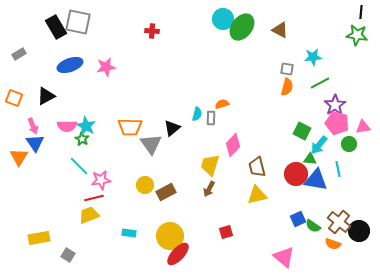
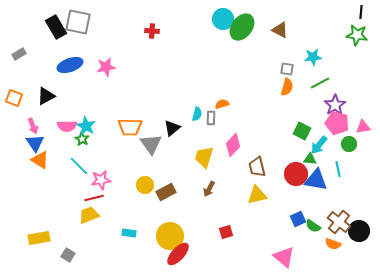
orange triangle at (19, 157): moved 21 px right, 3 px down; rotated 30 degrees counterclockwise
yellow trapezoid at (210, 165): moved 6 px left, 8 px up
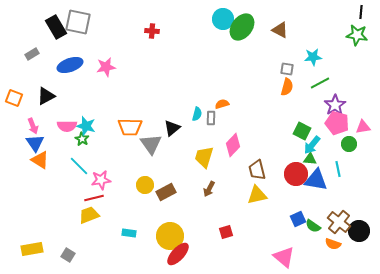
gray rectangle at (19, 54): moved 13 px right
cyan star at (86, 126): rotated 12 degrees counterclockwise
cyan arrow at (319, 145): moved 7 px left
brown trapezoid at (257, 167): moved 3 px down
yellow rectangle at (39, 238): moved 7 px left, 11 px down
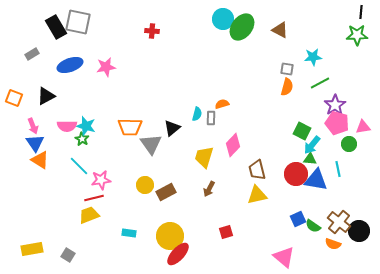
green star at (357, 35): rotated 10 degrees counterclockwise
